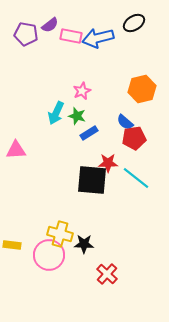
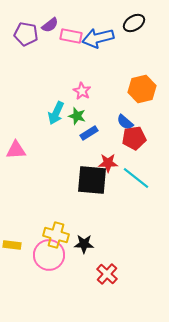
pink star: rotated 18 degrees counterclockwise
yellow cross: moved 4 px left, 1 px down
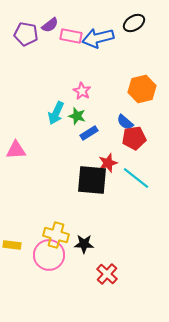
red star: rotated 18 degrees counterclockwise
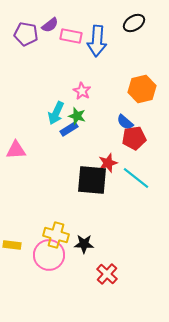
blue arrow: moved 1 px left, 3 px down; rotated 72 degrees counterclockwise
blue rectangle: moved 20 px left, 4 px up
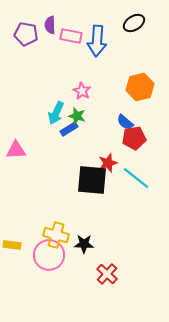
purple semicircle: rotated 126 degrees clockwise
orange hexagon: moved 2 px left, 2 px up
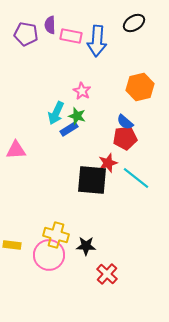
red pentagon: moved 9 px left
black star: moved 2 px right, 2 px down
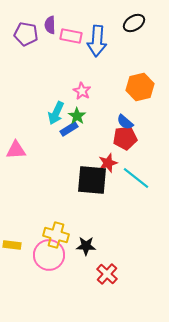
green star: rotated 18 degrees clockwise
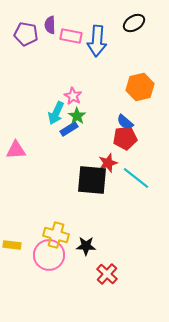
pink star: moved 9 px left, 5 px down
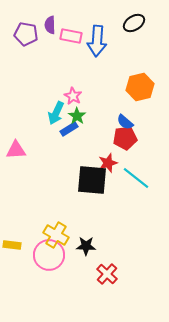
yellow cross: rotated 15 degrees clockwise
